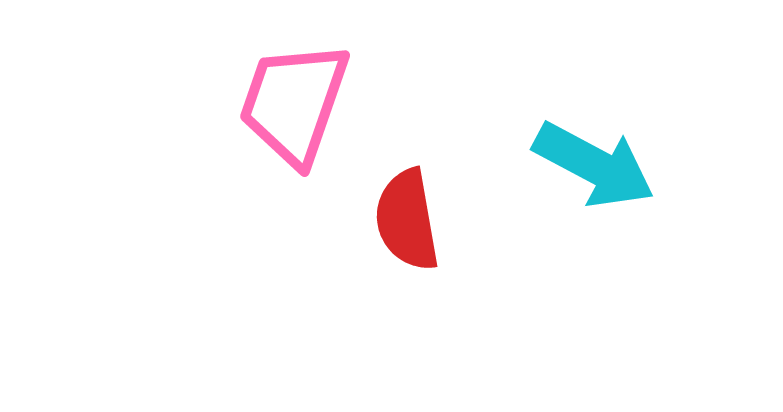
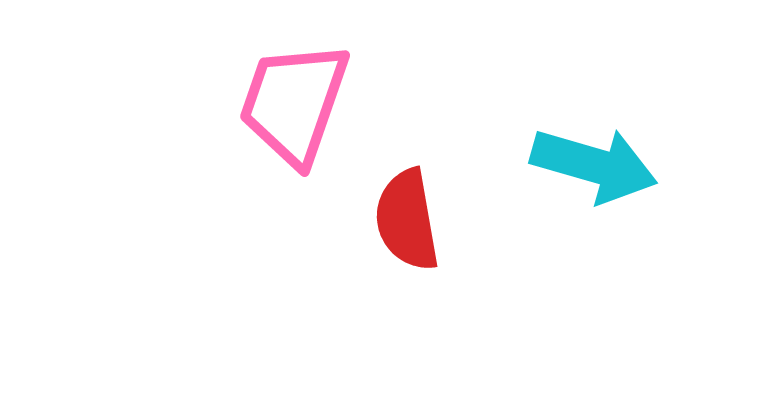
cyan arrow: rotated 12 degrees counterclockwise
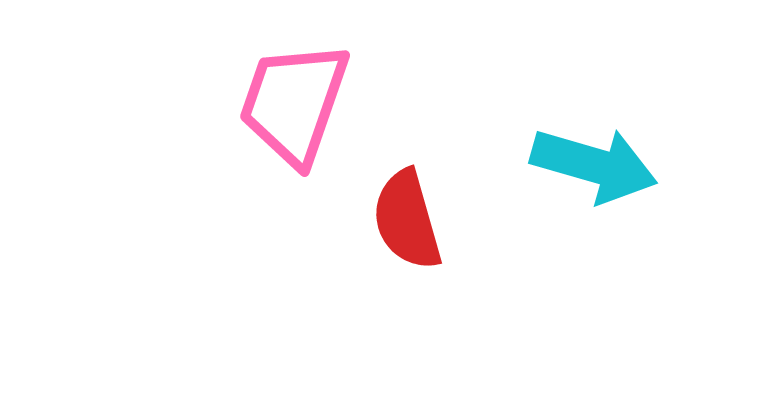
red semicircle: rotated 6 degrees counterclockwise
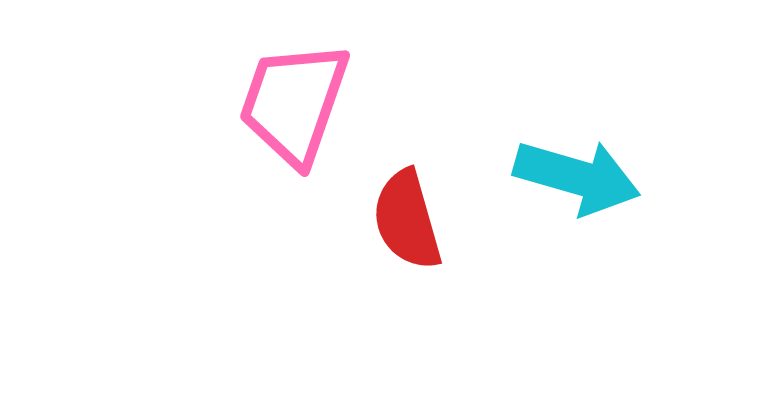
cyan arrow: moved 17 px left, 12 px down
